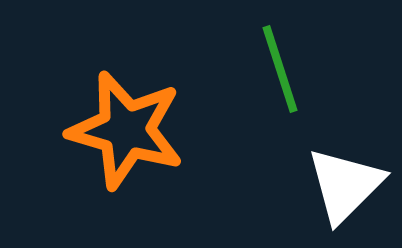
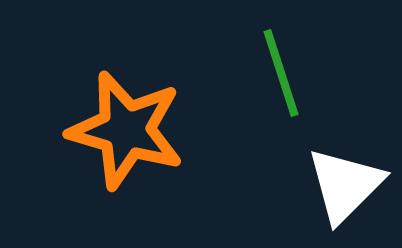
green line: moved 1 px right, 4 px down
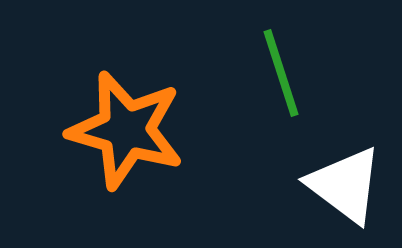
white triangle: rotated 38 degrees counterclockwise
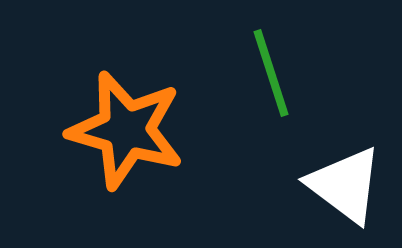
green line: moved 10 px left
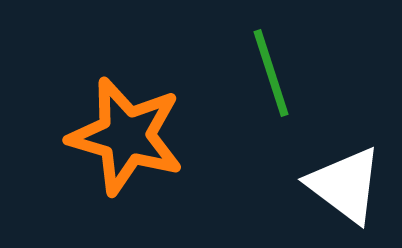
orange star: moved 6 px down
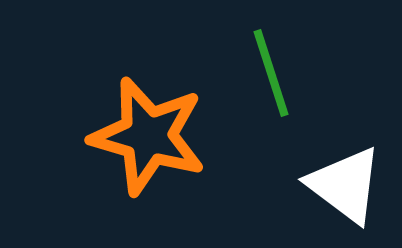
orange star: moved 22 px right
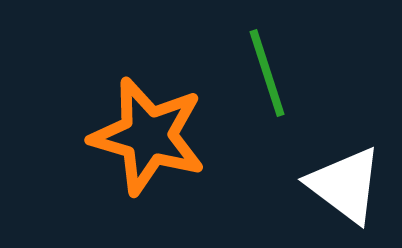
green line: moved 4 px left
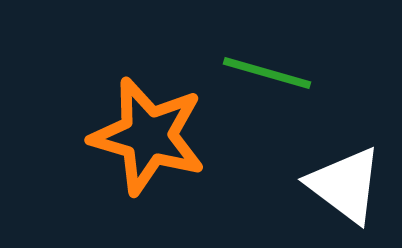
green line: rotated 56 degrees counterclockwise
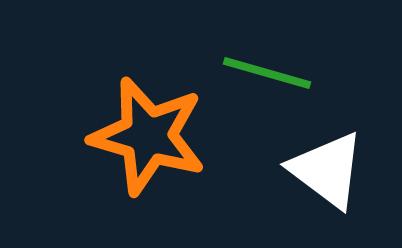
white triangle: moved 18 px left, 15 px up
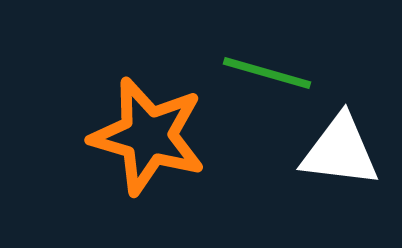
white triangle: moved 13 px right, 19 px up; rotated 30 degrees counterclockwise
